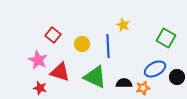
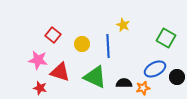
pink star: rotated 18 degrees counterclockwise
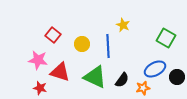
black semicircle: moved 2 px left, 3 px up; rotated 126 degrees clockwise
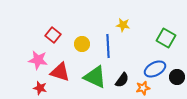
yellow star: rotated 16 degrees counterclockwise
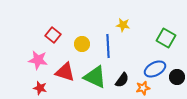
red triangle: moved 5 px right
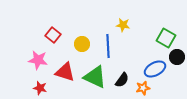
black circle: moved 20 px up
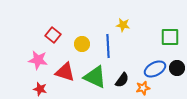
green square: moved 4 px right, 1 px up; rotated 30 degrees counterclockwise
black circle: moved 11 px down
red star: moved 1 px down
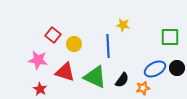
yellow circle: moved 8 px left
red star: rotated 16 degrees clockwise
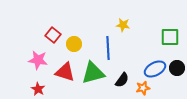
blue line: moved 2 px down
green triangle: moved 2 px left, 4 px up; rotated 40 degrees counterclockwise
red star: moved 2 px left
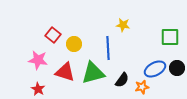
orange star: moved 1 px left, 1 px up
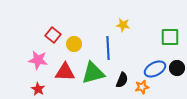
red triangle: rotated 15 degrees counterclockwise
black semicircle: rotated 14 degrees counterclockwise
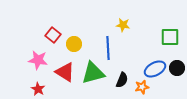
red triangle: rotated 30 degrees clockwise
